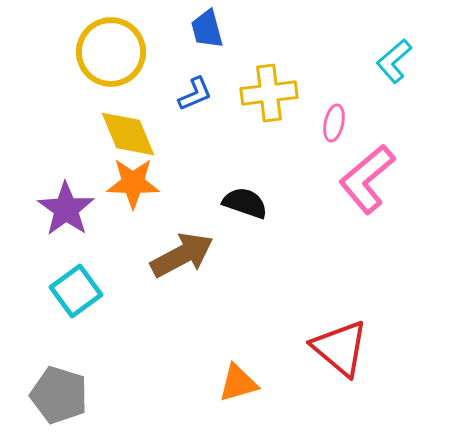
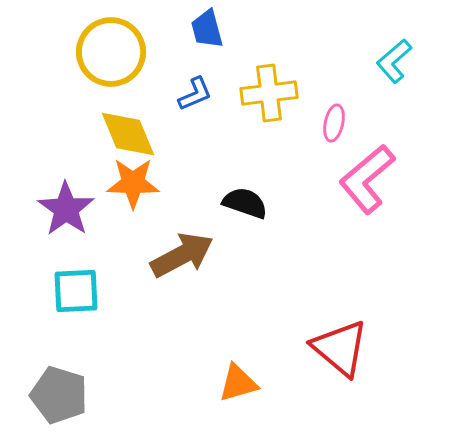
cyan square: rotated 33 degrees clockwise
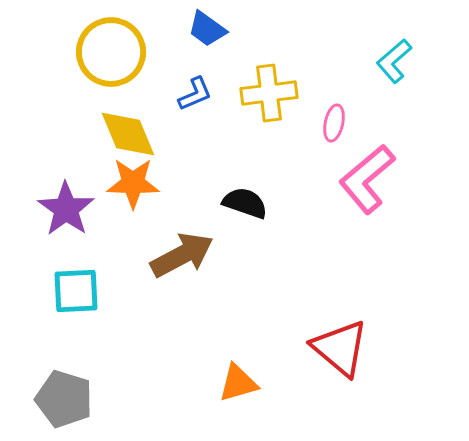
blue trapezoid: rotated 39 degrees counterclockwise
gray pentagon: moved 5 px right, 4 px down
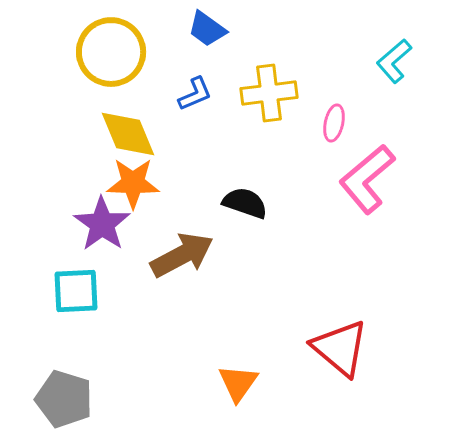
purple star: moved 36 px right, 15 px down
orange triangle: rotated 39 degrees counterclockwise
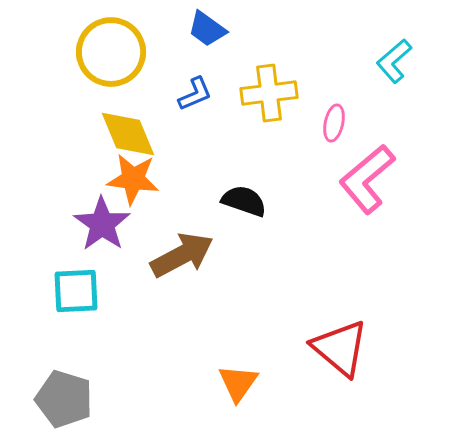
orange star: moved 4 px up; rotated 6 degrees clockwise
black semicircle: moved 1 px left, 2 px up
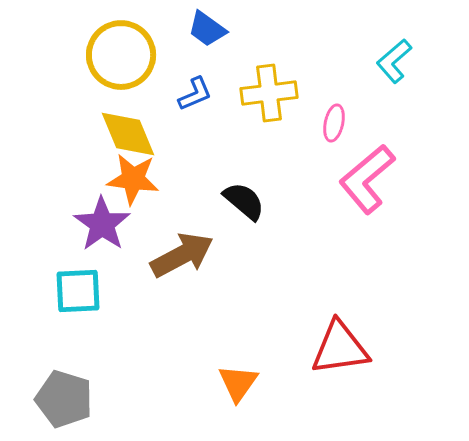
yellow circle: moved 10 px right, 3 px down
black semicircle: rotated 21 degrees clockwise
cyan square: moved 2 px right
red triangle: rotated 48 degrees counterclockwise
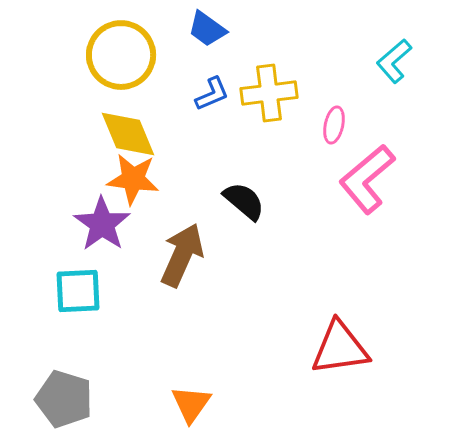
blue L-shape: moved 17 px right
pink ellipse: moved 2 px down
brown arrow: rotated 38 degrees counterclockwise
orange triangle: moved 47 px left, 21 px down
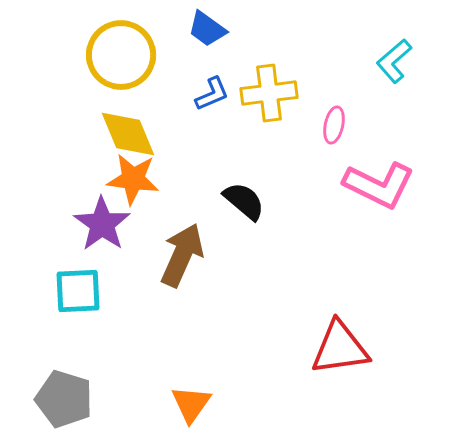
pink L-shape: moved 12 px right, 6 px down; rotated 114 degrees counterclockwise
